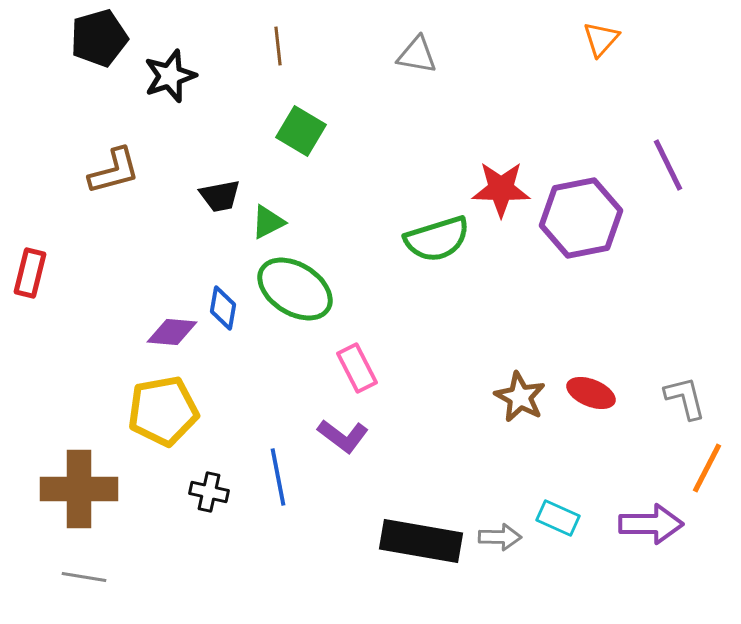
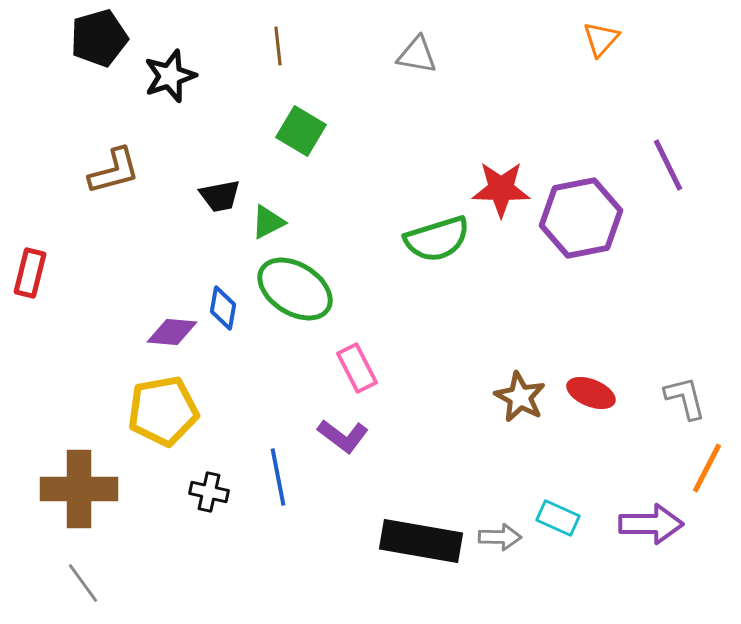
gray line: moved 1 px left, 6 px down; rotated 45 degrees clockwise
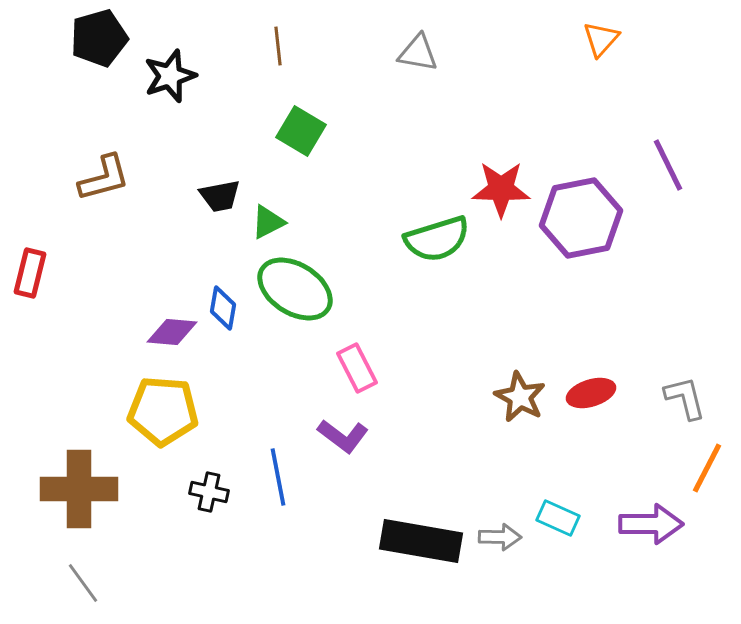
gray triangle: moved 1 px right, 2 px up
brown L-shape: moved 10 px left, 7 px down
red ellipse: rotated 39 degrees counterclockwise
yellow pentagon: rotated 14 degrees clockwise
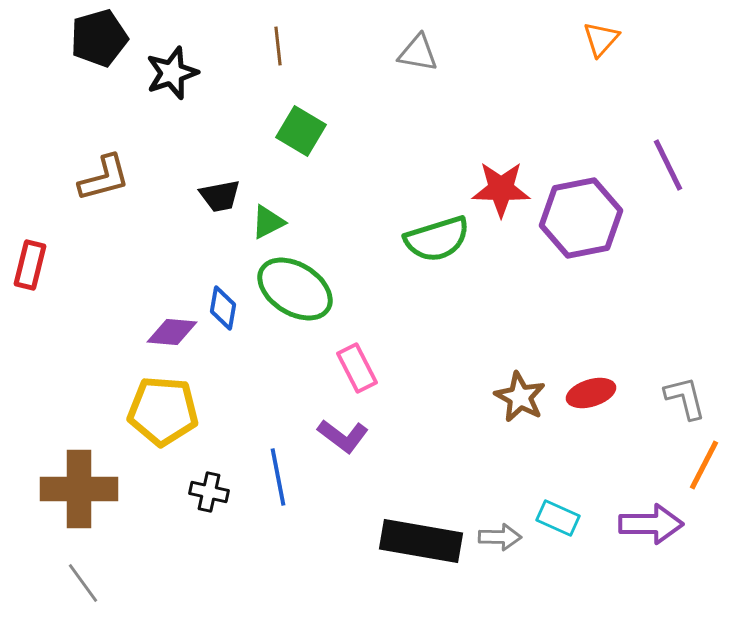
black star: moved 2 px right, 3 px up
red rectangle: moved 8 px up
orange line: moved 3 px left, 3 px up
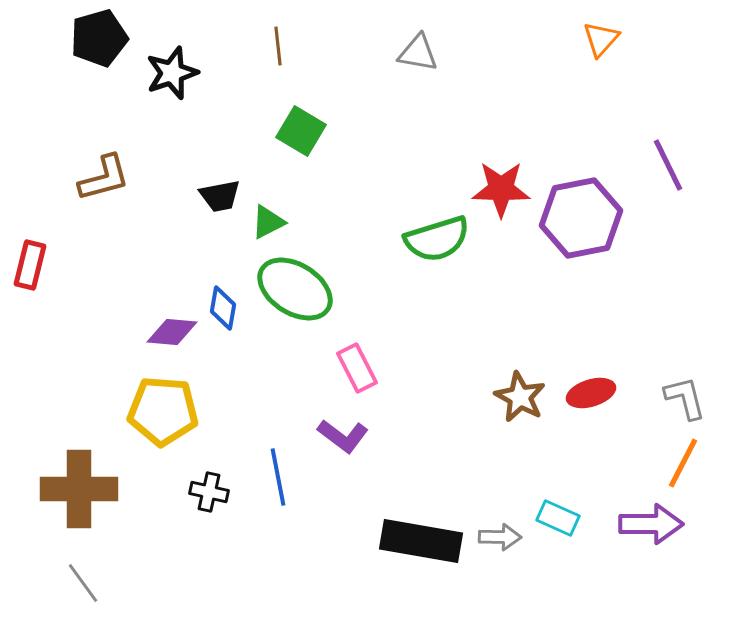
orange line: moved 21 px left, 2 px up
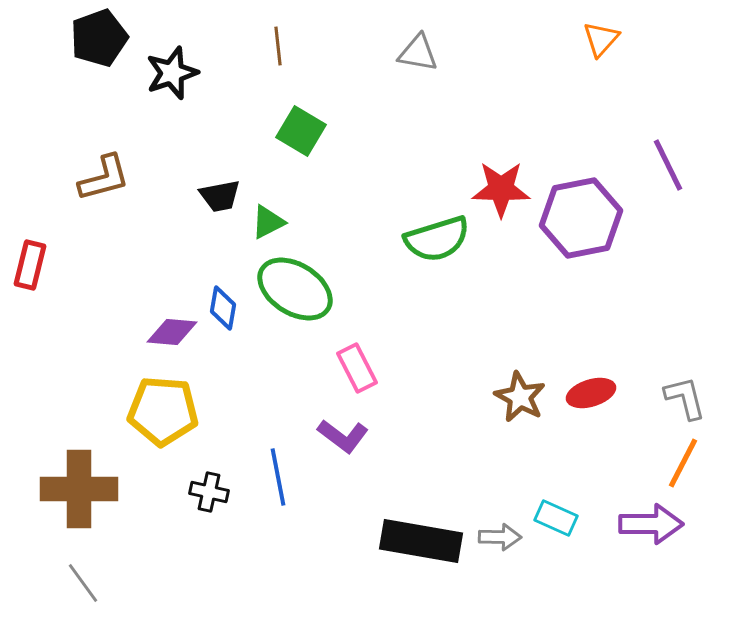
black pentagon: rotated 4 degrees counterclockwise
cyan rectangle: moved 2 px left
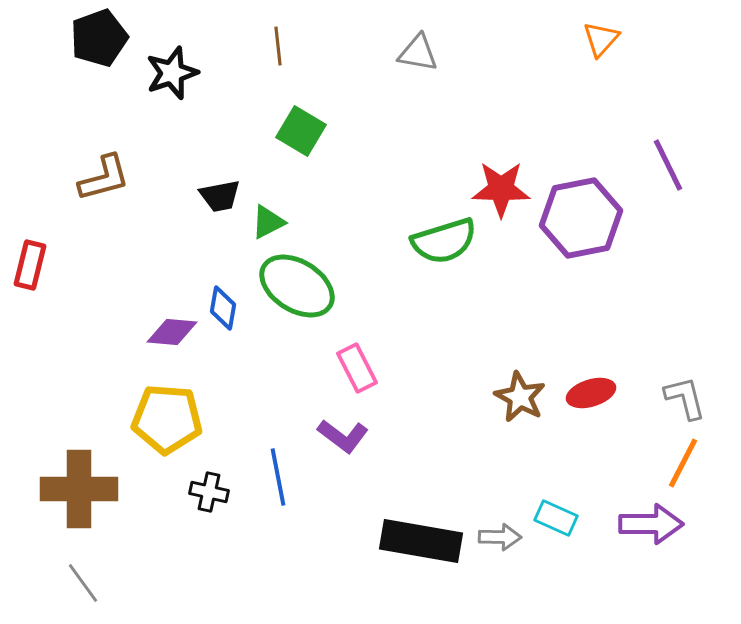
green semicircle: moved 7 px right, 2 px down
green ellipse: moved 2 px right, 3 px up
yellow pentagon: moved 4 px right, 8 px down
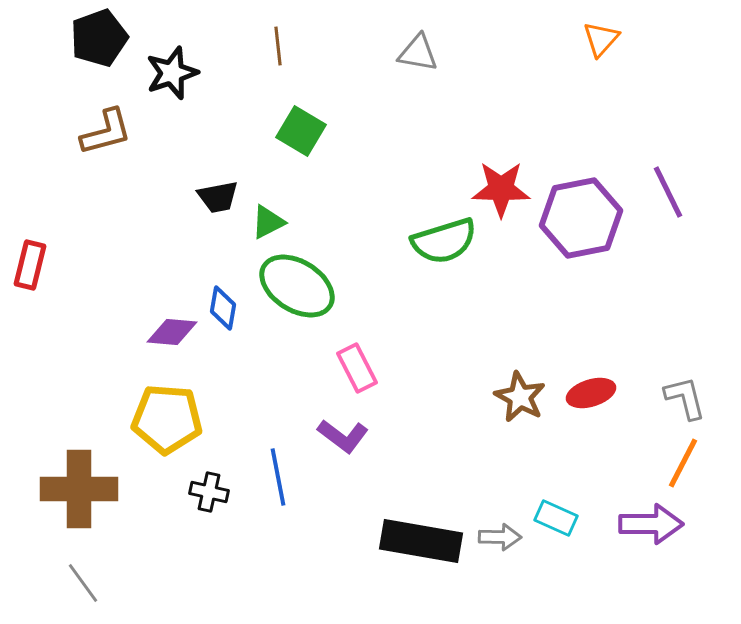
purple line: moved 27 px down
brown L-shape: moved 2 px right, 46 px up
black trapezoid: moved 2 px left, 1 px down
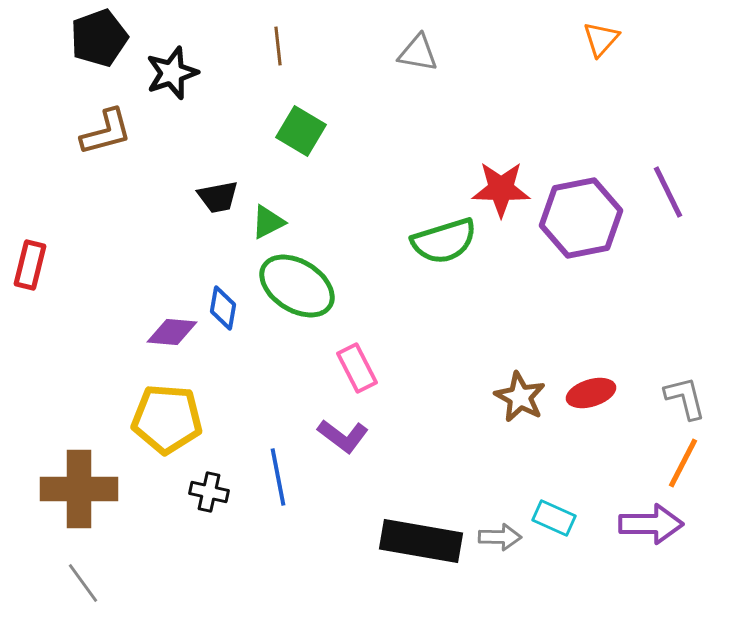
cyan rectangle: moved 2 px left
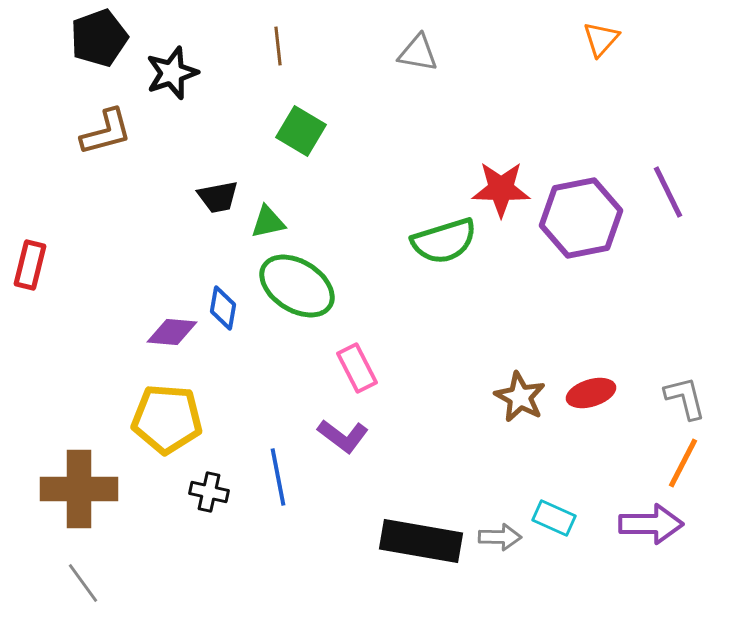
green triangle: rotated 15 degrees clockwise
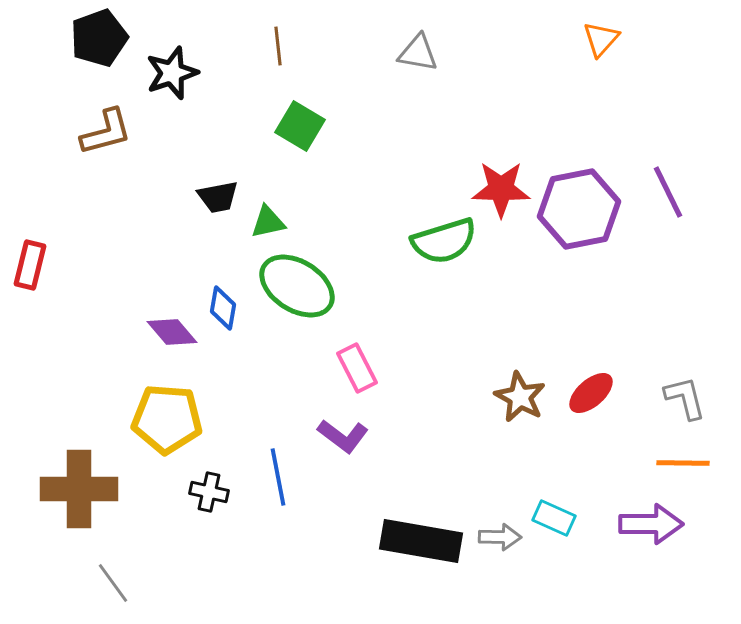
green square: moved 1 px left, 5 px up
purple hexagon: moved 2 px left, 9 px up
purple diamond: rotated 45 degrees clockwise
red ellipse: rotated 24 degrees counterclockwise
orange line: rotated 64 degrees clockwise
gray line: moved 30 px right
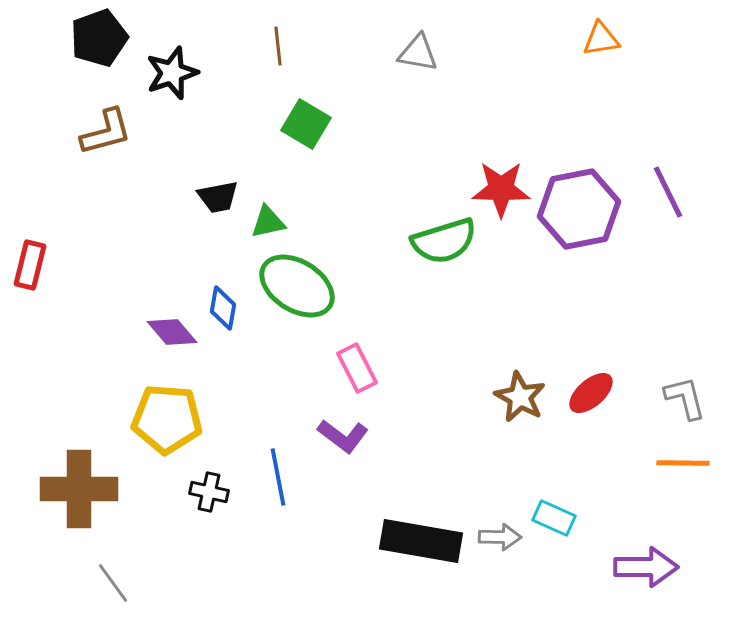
orange triangle: rotated 39 degrees clockwise
green square: moved 6 px right, 2 px up
purple arrow: moved 5 px left, 43 px down
